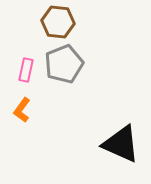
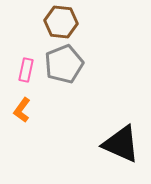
brown hexagon: moved 3 px right
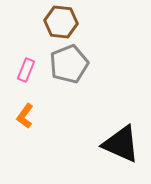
gray pentagon: moved 5 px right
pink rectangle: rotated 10 degrees clockwise
orange L-shape: moved 3 px right, 6 px down
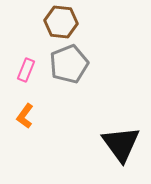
black triangle: rotated 30 degrees clockwise
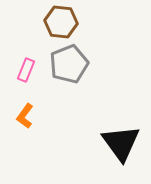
black triangle: moved 1 px up
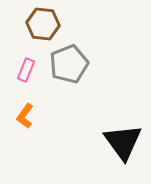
brown hexagon: moved 18 px left, 2 px down
black triangle: moved 2 px right, 1 px up
